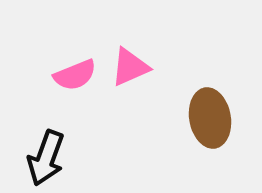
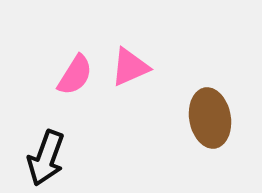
pink semicircle: rotated 36 degrees counterclockwise
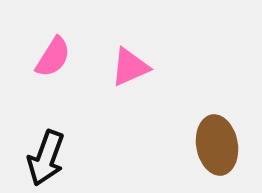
pink semicircle: moved 22 px left, 18 px up
brown ellipse: moved 7 px right, 27 px down
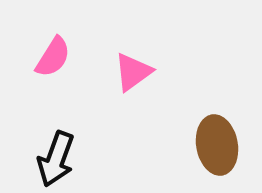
pink triangle: moved 3 px right, 5 px down; rotated 12 degrees counterclockwise
black arrow: moved 10 px right, 1 px down
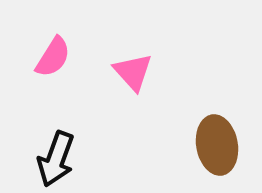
pink triangle: rotated 36 degrees counterclockwise
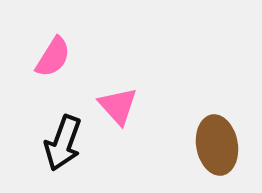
pink triangle: moved 15 px left, 34 px down
black arrow: moved 7 px right, 16 px up
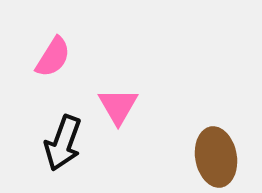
pink triangle: rotated 12 degrees clockwise
brown ellipse: moved 1 px left, 12 px down
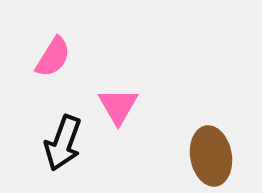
brown ellipse: moved 5 px left, 1 px up
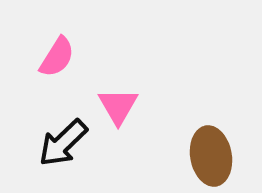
pink semicircle: moved 4 px right
black arrow: rotated 26 degrees clockwise
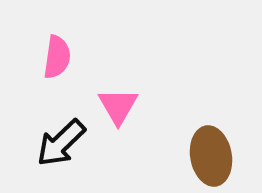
pink semicircle: rotated 24 degrees counterclockwise
black arrow: moved 2 px left
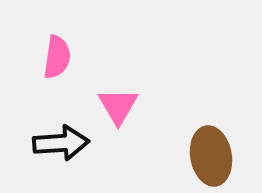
black arrow: rotated 140 degrees counterclockwise
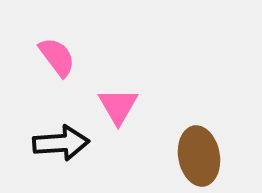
pink semicircle: rotated 45 degrees counterclockwise
brown ellipse: moved 12 px left
